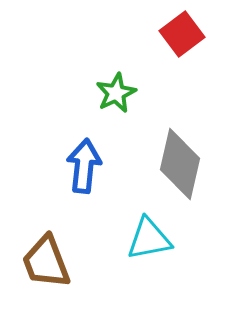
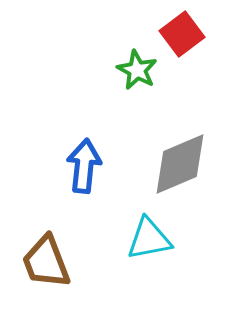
green star: moved 21 px right, 23 px up; rotated 18 degrees counterclockwise
gray diamond: rotated 54 degrees clockwise
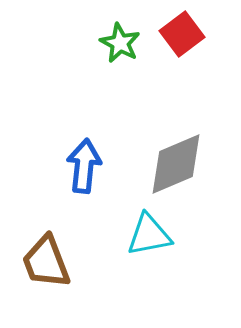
green star: moved 17 px left, 27 px up
gray diamond: moved 4 px left
cyan triangle: moved 4 px up
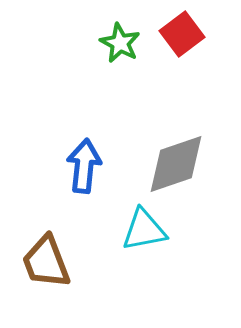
gray diamond: rotated 4 degrees clockwise
cyan triangle: moved 5 px left, 5 px up
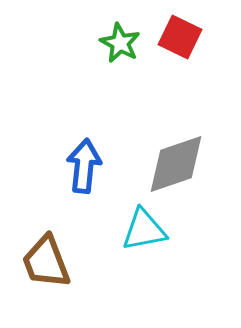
red square: moved 2 px left, 3 px down; rotated 27 degrees counterclockwise
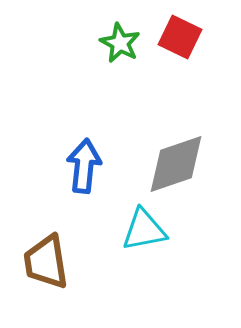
brown trapezoid: rotated 12 degrees clockwise
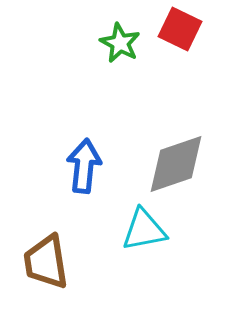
red square: moved 8 px up
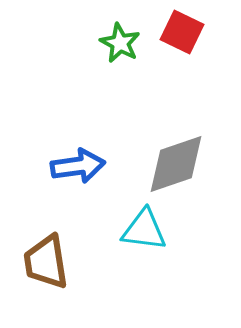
red square: moved 2 px right, 3 px down
blue arrow: moved 6 px left; rotated 76 degrees clockwise
cyan triangle: rotated 18 degrees clockwise
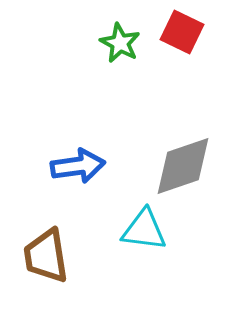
gray diamond: moved 7 px right, 2 px down
brown trapezoid: moved 6 px up
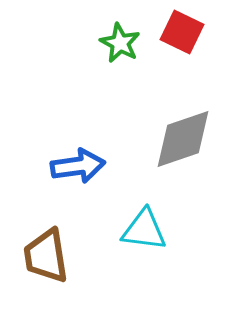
gray diamond: moved 27 px up
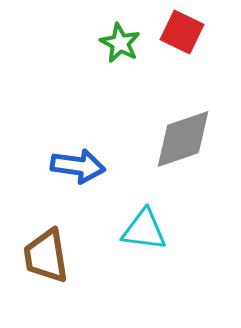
blue arrow: rotated 16 degrees clockwise
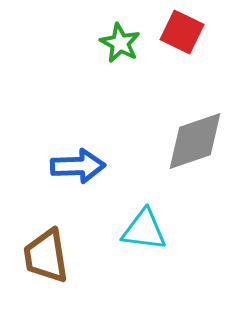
gray diamond: moved 12 px right, 2 px down
blue arrow: rotated 10 degrees counterclockwise
